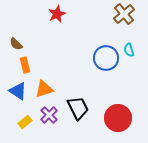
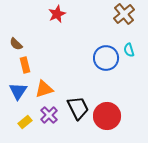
blue triangle: rotated 30 degrees clockwise
red circle: moved 11 px left, 2 px up
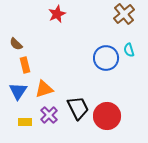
yellow rectangle: rotated 40 degrees clockwise
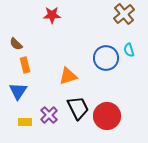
red star: moved 5 px left, 1 px down; rotated 24 degrees clockwise
orange triangle: moved 24 px right, 13 px up
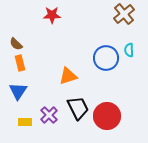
cyan semicircle: rotated 16 degrees clockwise
orange rectangle: moved 5 px left, 2 px up
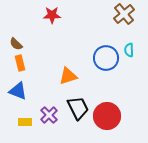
blue triangle: rotated 42 degrees counterclockwise
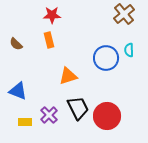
orange rectangle: moved 29 px right, 23 px up
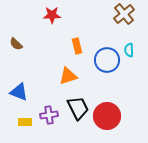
orange rectangle: moved 28 px right, 6 px down
blue circle: moved 1 px right, 2 px down
blue triangle: moved 1 px right, 1 px down
purple cross: rotated 36 degrees clockwise
